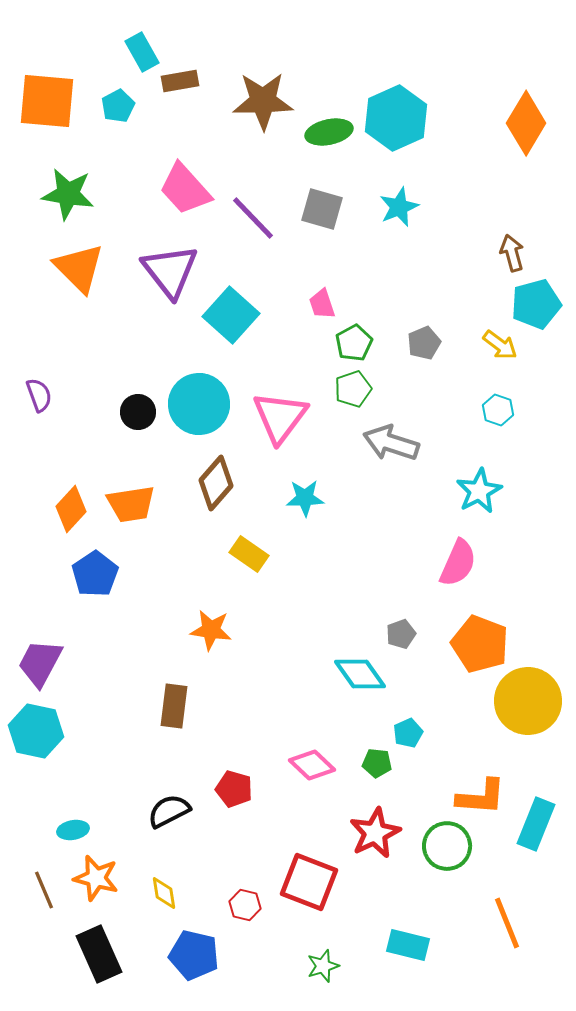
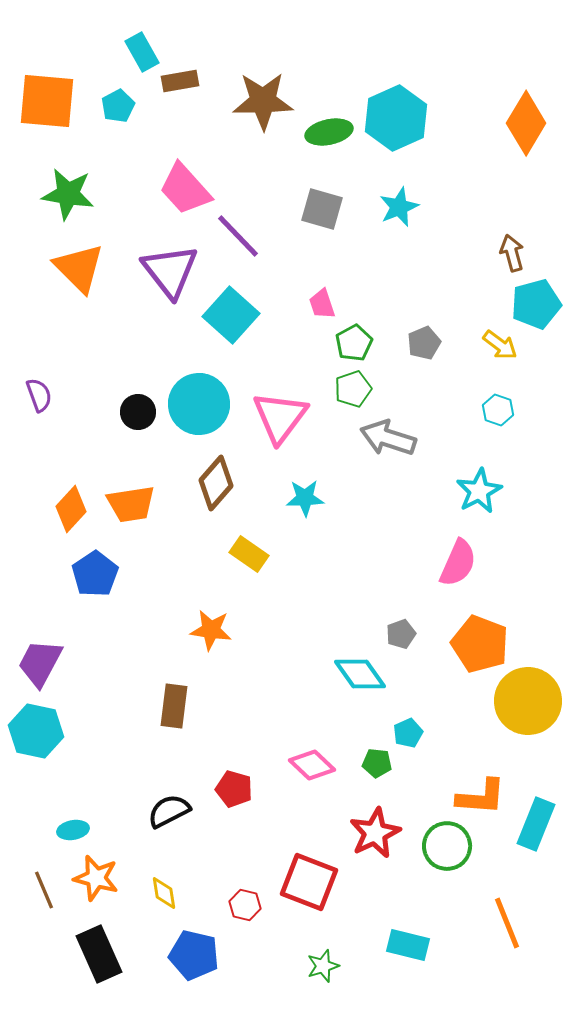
purple line at (253, 218): moved 15 px left, 18 px down
gray arrow at (391, 443): moved 3 px left, 5 px up
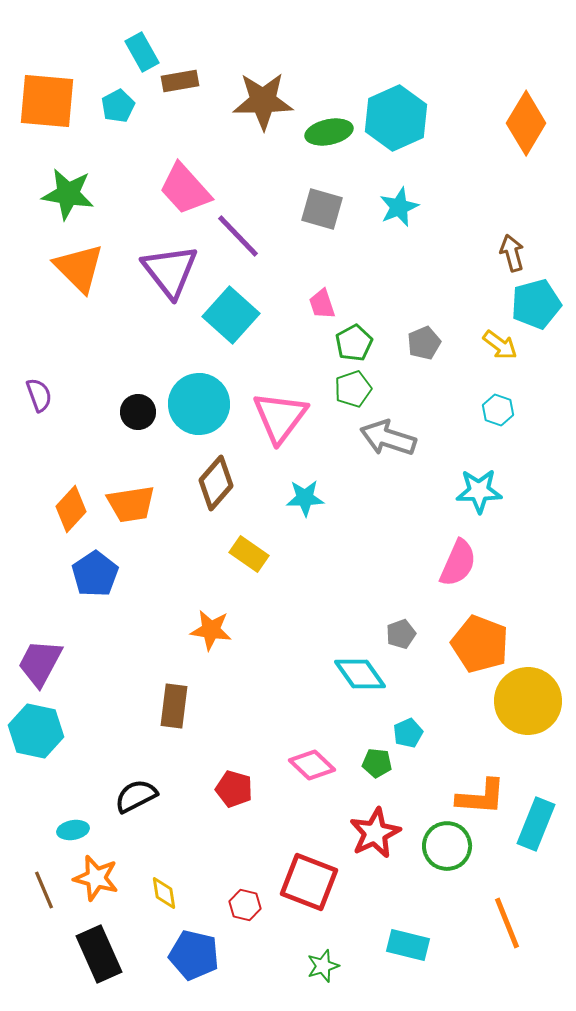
cyan star at (479, 491): rotated 27 degrees clockwise
black semicircle at (169, 811): moved 33 px left, 15 px up
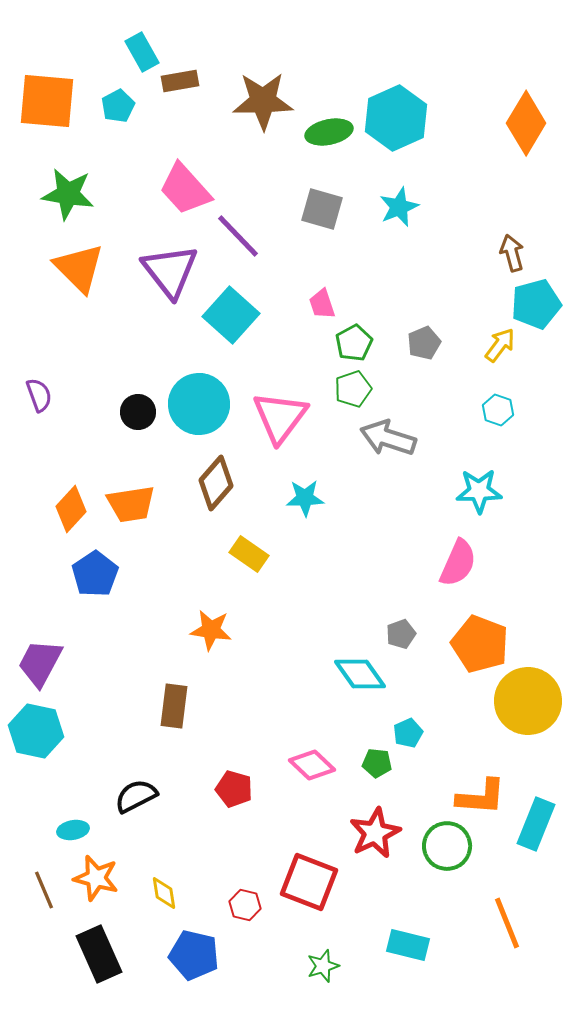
yellow arrow at (500, 345): rotated 90 degrees counterclockwise
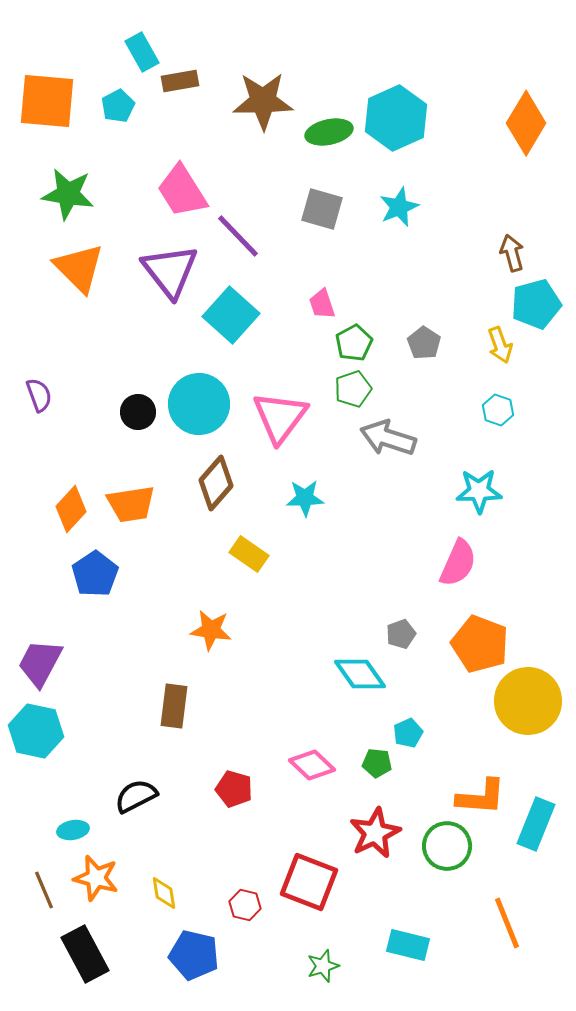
pink trapezoid at (185, 189): moved 3 px left, 2 px down; rotated 10 degrees clockwise
gray pentagon at (424, 343): rotated 16 degrees counterclockwise
yellow arrow at (500, 345): rotated 123 degrees clockwise
black rectangle at (99, 954): moved 14 px left; rotated 4 degrees counterclockwise
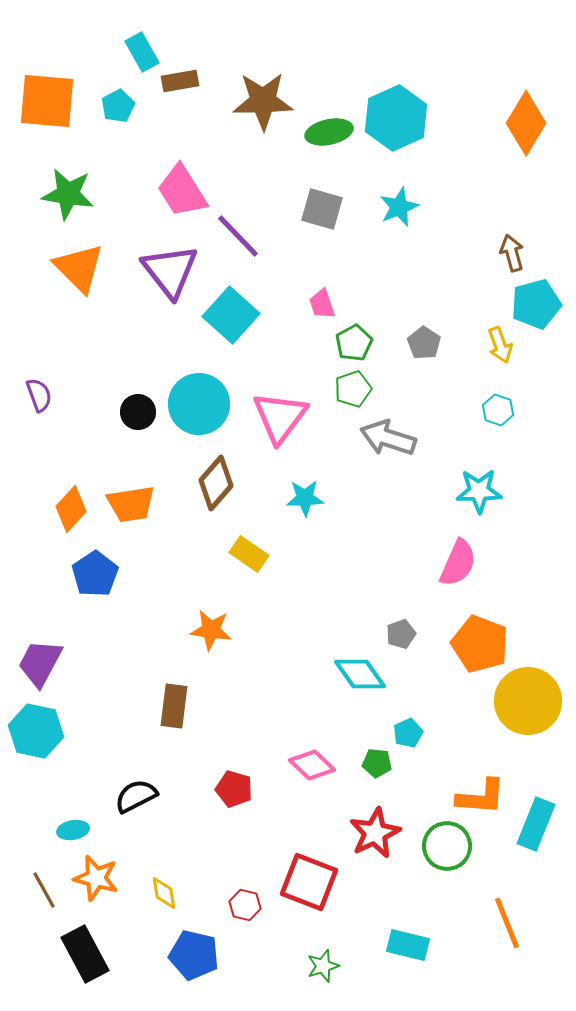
brown line at (44, 890): rotated 6 degrees counterclockwise
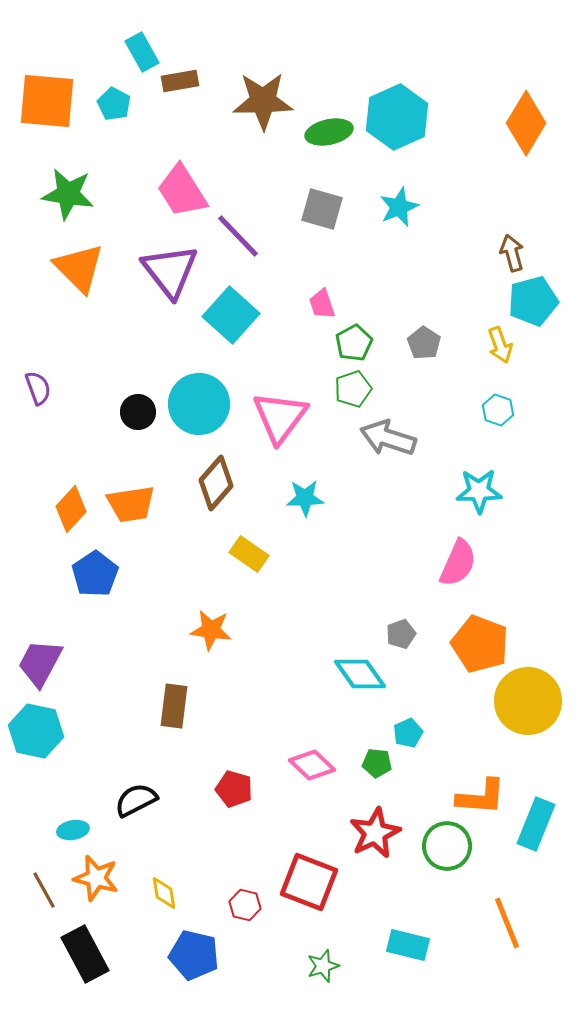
cyan pentagon at (118, 106): moved 4 px left, 2 px up; rotated 16 degrees counterclockwise
cyan hexagon at (396, 118): moved 1 px right, 1 px up
cyan pentagon at (536, 304): moved 3 px left, 3 px up
purple semicircle at (39, 395): moved 1 px left, 7 px up
black semicircle at (136, 796): moved 4 px down
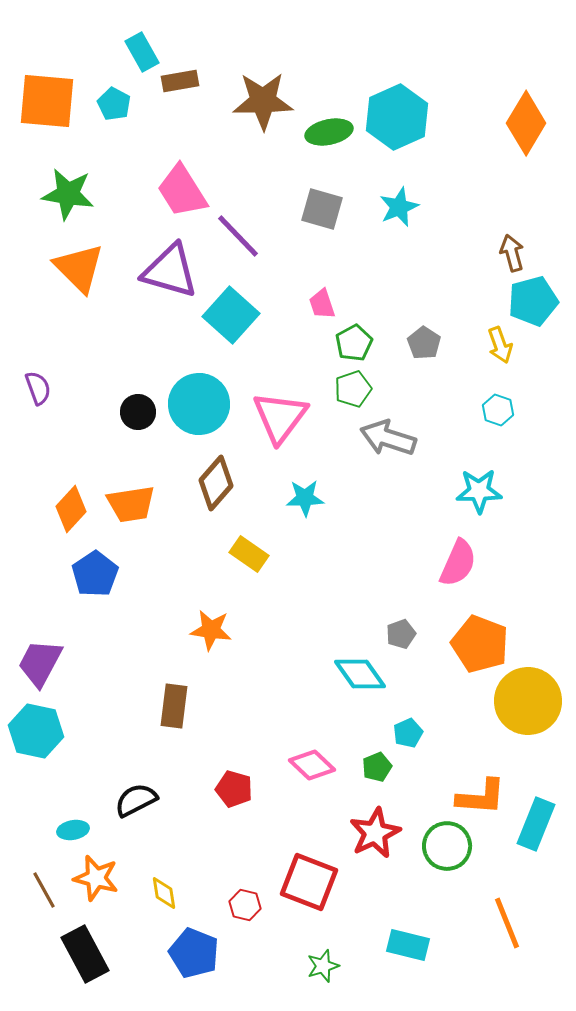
purple triangle at (170, 271): rotated 36 degrees counterclockwise
green pentagon at (377, 763): moved 4 px down; rotated 28 degrees counterclockwise
blue pentagon at (194, 955): moved 2 px up; rotated 9 degrees clockwise
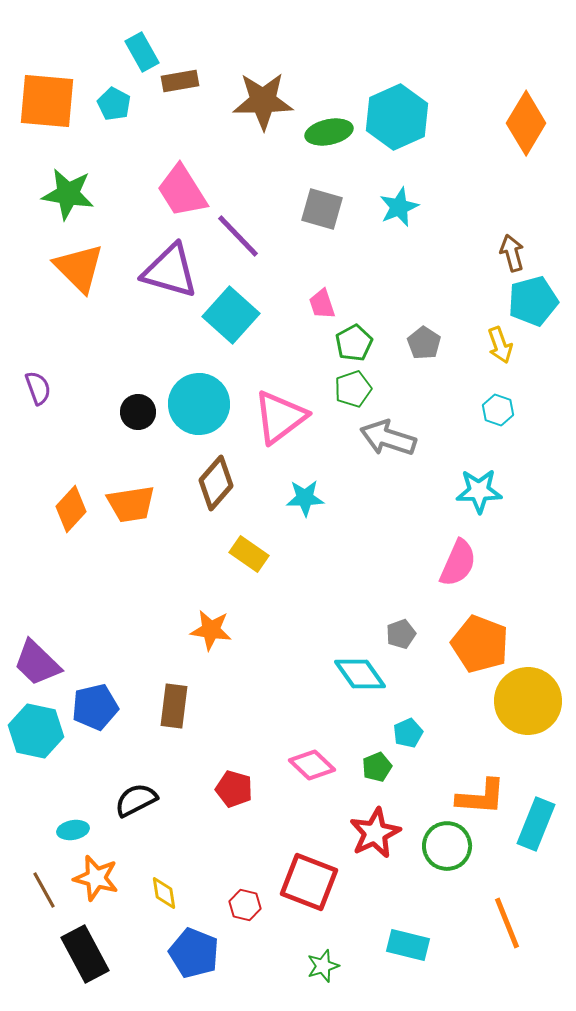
pink triangle at (280, 417): rotated 16 degrees clockwise
blue pentagon at (95, 574): moved 133 px down; rotated 21 degrees clockwise
purple trapezoid at (40, 663): moved 3 px left; rotated 74 degrees counterclockwise
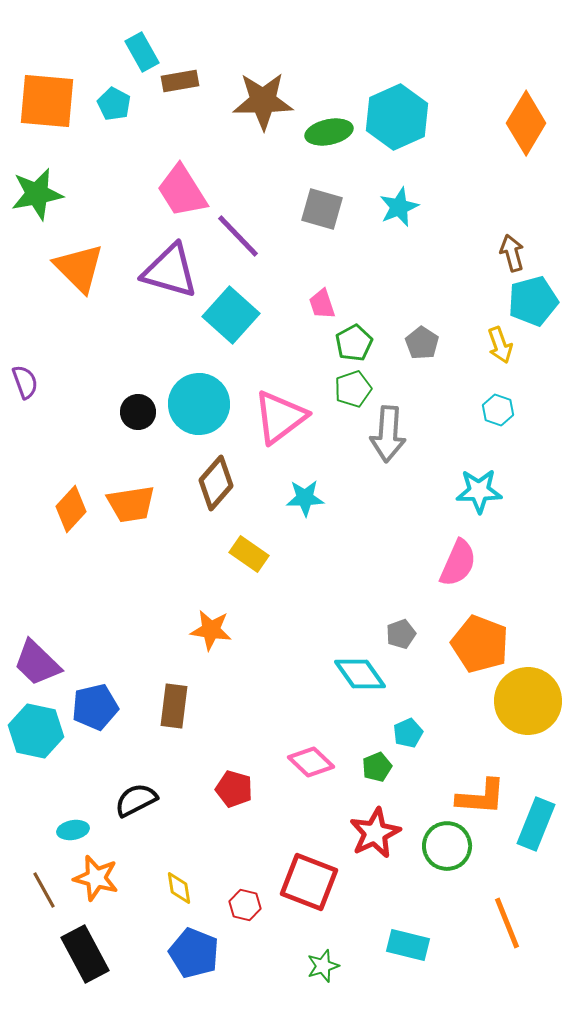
green star at (68, 194): moved 31 px left; rotated 20 degrees counterclockwise
gray pentagon at (424, 343): moved 2 px left
purple semicircle at (38, 388): moved 13 px left, 6 px up
gray arrow at (388, 438): moved 4 px up; rotated 104 degrees counterclockwise
pink diamond at (312, 765): moved 1 px left, 3 px up
yellow diamond at (164, 893): moved 15 px right, 5 px up
